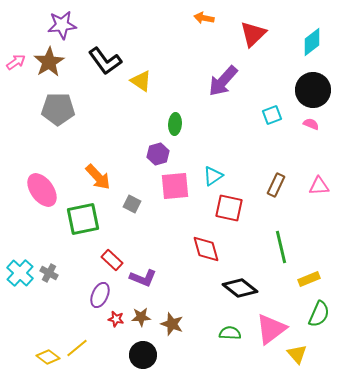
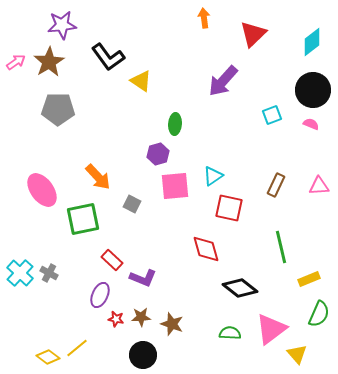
orange arrow at (204, 18): rotated 72 degrees clockwise
black L-shape at (105, 61): moved 3 px right, 4 px up
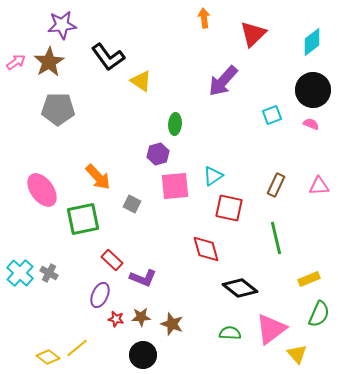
green line at (281, 247): moved 5 px left, 9 px up
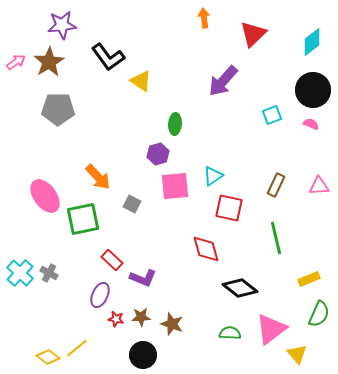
pink ellipse at (42, 190): moved 3 px right, 6 px down
